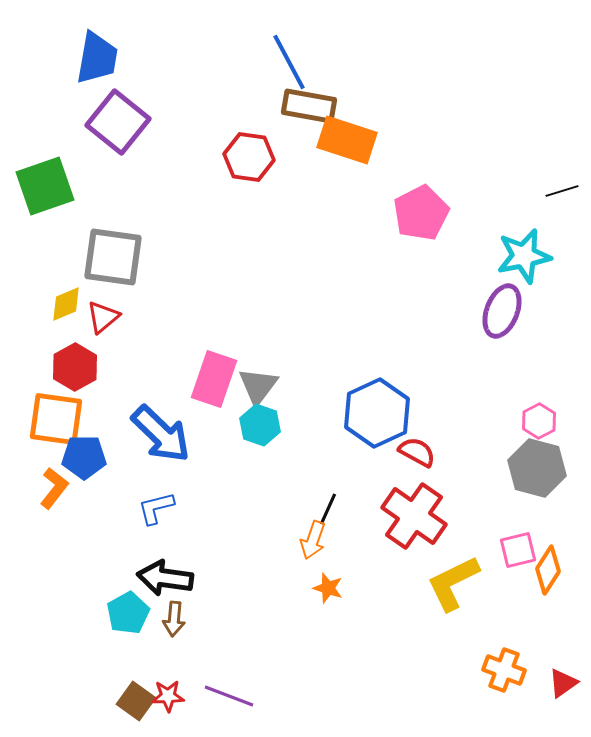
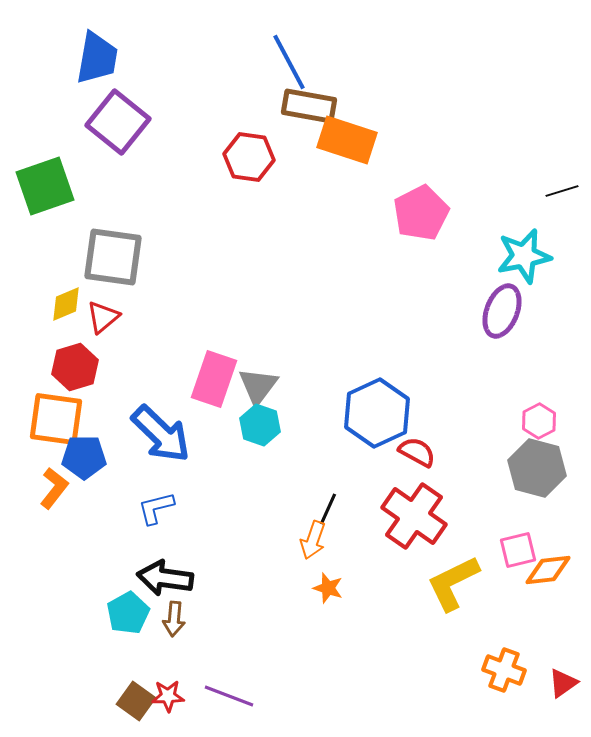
red hexagon at (75, 367): rotated 12 degrees clockwise
orange diamond at (548, 570): rotated 51 degrees clockwise
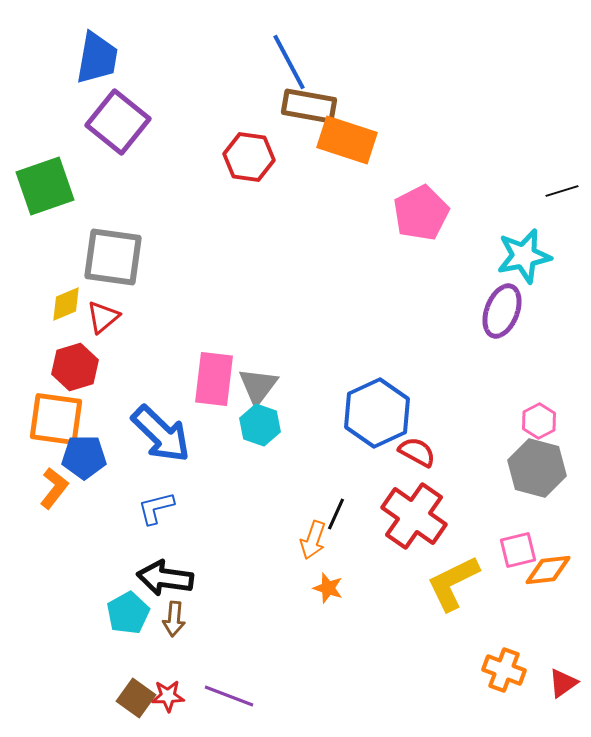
pink rectangle at (214, 379): rotated 12 degrees counterclockwise
black line at (328, 509): moved 8 px right, 5 px down
brown square at (136, 701): moved 3 px up
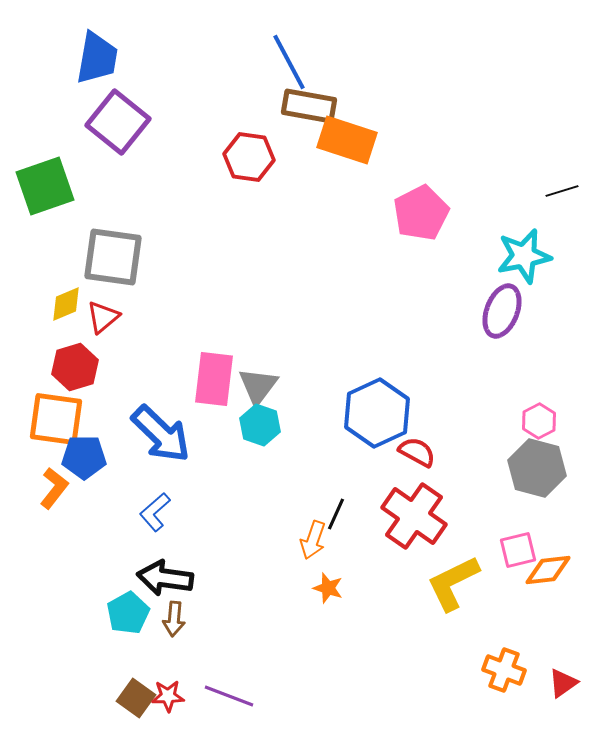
blue L-shape at (156, 508): moved 1 px left, 4 px down; rotated 27 degrees counterclockwise
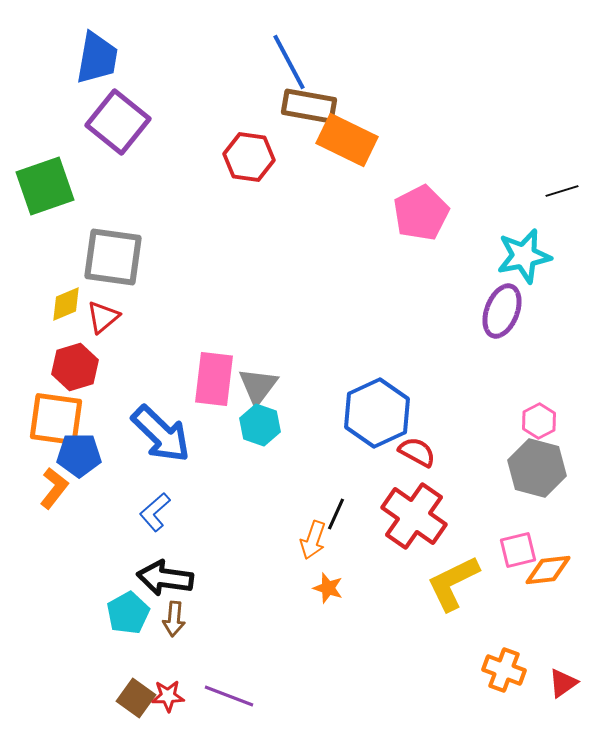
orange rectangle at (347, 140): rotated 8 degrees clockwise
blue pentagon at (84, 457): moved 5 px left, 2 px up
